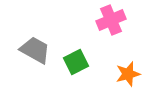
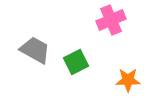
orange star: moved 6 px down; rotated 15 degrees clockwise
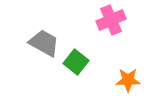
gray trapezoid: moved 9 px right, 7 px up
green square: rotated 25 degrees counterclockwise
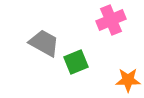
green square: rotated 30 degrees clockwise
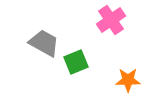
pink cross: rotated 12 degrees counterclockwise
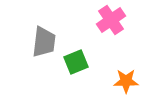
gray trapezoid: moved 1 px up; rotated 68 degrees clockwise
orange star: moved 2 px left, 1 px down
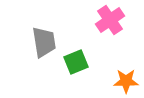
pink cross: moved 1 px left
gray trapezoid: rotated 16 degrees counterclockwise
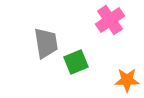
gray trapezoid: moved 2 px right, 1 px down
orange star: moved 1 px right, 1 px up
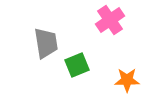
green square: moved 1 px right, 3 px down
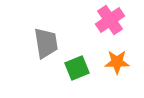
green square: moved 3 px down
orange star: moved 10 px left, 18 px up
